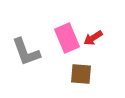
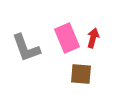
red arrow: rotated 138 degrees clockwise
gray L-shape: moved 4 px up
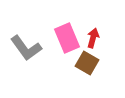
gray L-shape: rotated 16 degrees counterclockwise
brown square: moved 6 px right, 11 px up; rotated 25 degrees clockwise
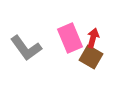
pink rectangle: moved 3 px right
brown square: moved 4 px right, 6 px up
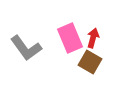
brown square: moved 1 px left, 5 px down
